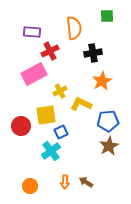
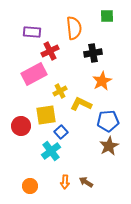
blue square: rotated 16 degrees counterclockwise
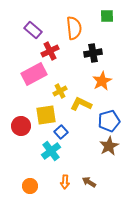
purple rectangle: moved 1 px right, 2 px up; rotated 36 degrees clockwise
blue pentagon: moved 1 px right; rotated 10 degrees counterclockwise
brown arrow: moved 3 px right
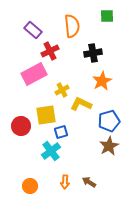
orange semicircle: moved 2 px left, 2 px up
yellow cross: moved 2 px right, 1 px up
blue square: rotated 24 degrees clockwise
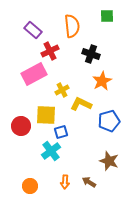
black cross: moved 2 px left, 1 px down; rotated 30 degrees clockwise
yellow square: rotated 10 degrees clockwise
brown star: moved 15 px down; rotated 24 degrees counterclockwise
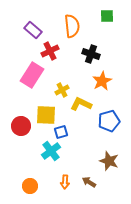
pink rectangle: moved 2 px left, 1 px down; rotated 30 degrees counterclockwise
